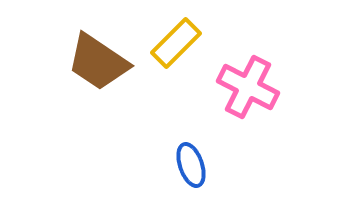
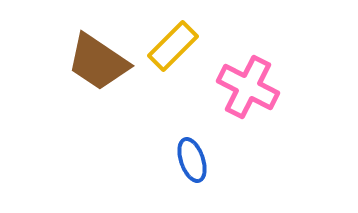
yellow rectangle: moved 3 px left, 3 px down
blue ellipse: moved 1 px right, 5 px up
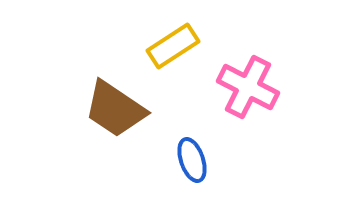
yellow rectangle: rotated 12 degrees clockwise
brown trapezoid: moved 17 px right, 47 px down
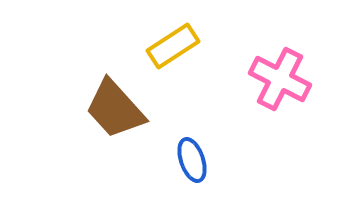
pink cross: moved 32 px right, 8 px up
brown trapezoid: rotated 14 degrees clockwise
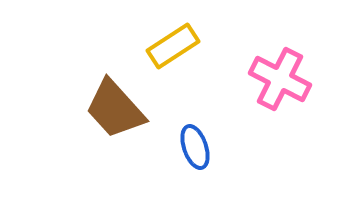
blue ellipse: moved 3 px right, 13 px up
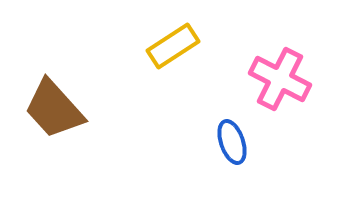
brown trapezoid: moved 61 px left
blue ellipse: moved 37 px right, 5 px up
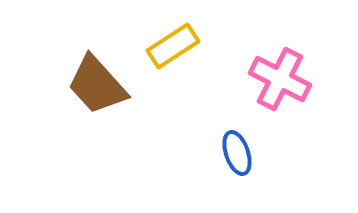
brown trapezoid: moved 43 px right, 24 px up
blue ellipse: moved 5 px right, 11 px down
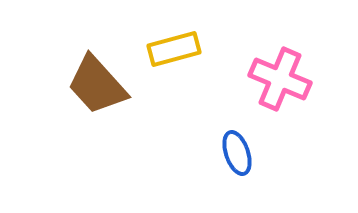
yellow rectangle: moved 1 px right, 3 px down; rotated 18 degrees clockwise
pink cross: rotated 4 degrees counterclockwise
